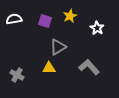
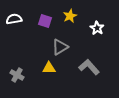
gray triangle: moved 2 px right
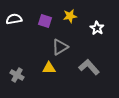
yellow star: rotated 16 degrees clockwise
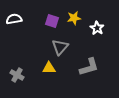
yellow star: moved 4 px right, 2 px down
purple square: moved 7 px right
gray triangle: rotated 18 degrees counterclockwise
gray L-shape: rotated 115 degrees clockwise
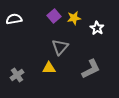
purple square: moved 2 px right, 5 px up; rotated 32 degrees clockwise
gray L-shape: moved 2 px right, 2 px down; rotated 10 degrees counterclockwise
gray cross: rotated 24 degrees clockwise
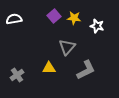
yellow star: rotated 16 degrees clockwise
white star: moved 2 px up; rotated 16 degrees counterclockwise
gray triangle: moved 7 px right
gray L-shape: moved 5 px left, 1 px down
